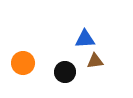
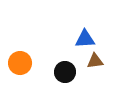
orange circle: moved 3 px left
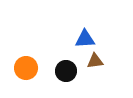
orange circle: moved 6 px right, 5 px down
black circle: moved 1 px right, 1 px up
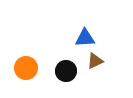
blue triangle: moved 1 px up
brown triangle: rotated 18 degrees counterclockwise
